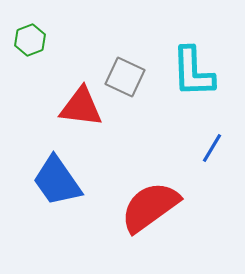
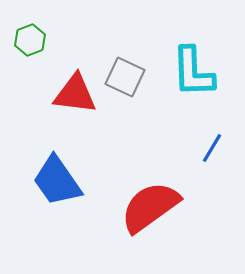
red triangle: moved 6 px left, 13 px up
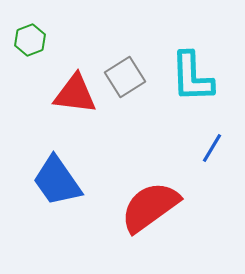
cyan L-shape: moved 1 px left, 5 px down
gray square: rotated 33 degrees clockwise
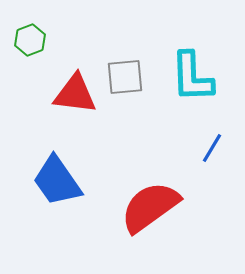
gray square: rotated 27 degrees clockwise
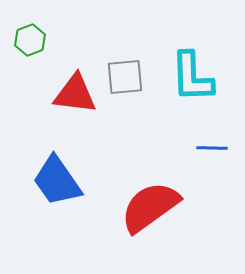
blue line: rotated 60 degrees clockwise
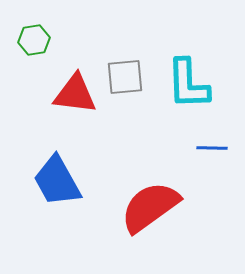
green hexagon: moved 4 px right; rotated 12 degrees clockwise
cyan L-shape: moved 4 px left, 7 px down
blue trapezoid: rotated 6 degrees clockwise
